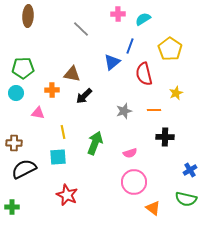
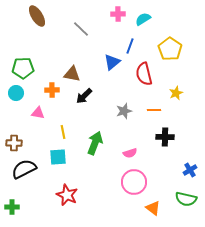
brown ellipse: moved 9 px right; rotated 35 degrees counterclockwise
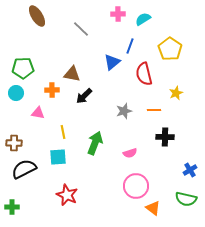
pink circle: moved 2 px right, 4 px down
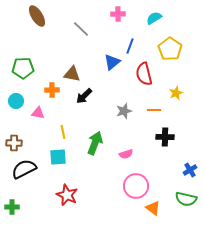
cyan semicircle: moved 11 px right, 1 px up
cyan circle: moved 8 px down
pink semicircle: moved 4 px left, 1 px down
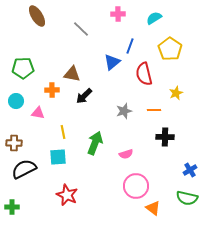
green semicircle: moved 1 px right, 1 px up
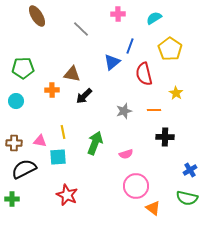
yellow star: rotated 16 degrees counterclockwise
pink triangle: moved 2 px right, 28 px down
green cross: moved 8 px up
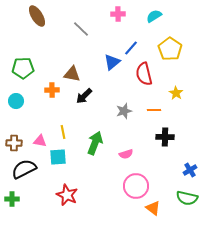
cyan semicircle: moved 2 px up
blue line: moved 1 px right, 2 px down; rotated 21 degrees clockwise
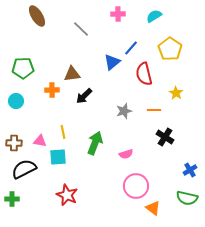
brown triangle: rotated 18 degrees counterclockwise
black cross: rotated 30 degrees clockwise
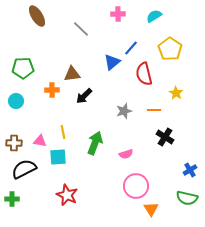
orange triangle: moved 2 px left, 1 px down; rotated 21 degrees clockwise
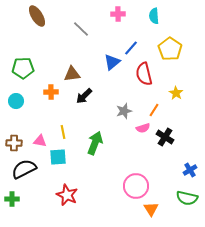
cyan semicircle: rotated 63 degrees counterclockwise
orange cross: moved 1 px left, 2 px down
orange line: rotated 56 degrees counterclockwise
pink semicircle: moved 17 px right, 26 px up
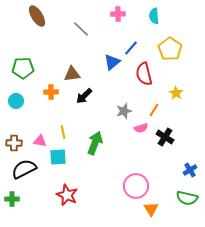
pink semicircle: moved 2 px left
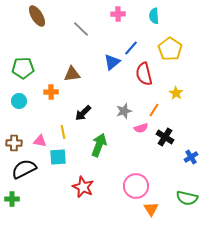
black arrow: moved 1 px left, 17 px down
cyan circle: moved 3 px right
green arrow: moved 4 px right, 2 px down
blue cross: moved 1 px right, 13 px up
red star: moved 16 px right, 8 px up
